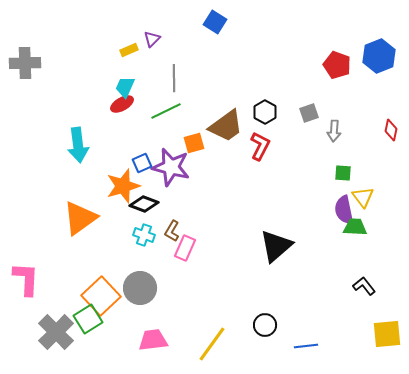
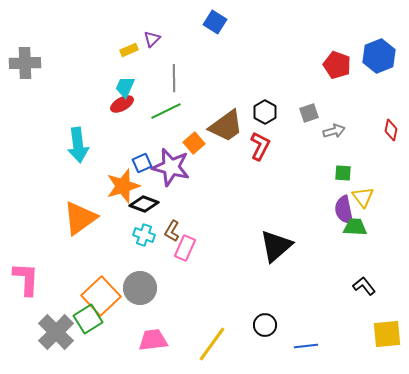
gray arrow at (334, 131): rotated 110 degrees counterclockwise
orange square at (194, 143): rotated 25 degrees counterclockwise
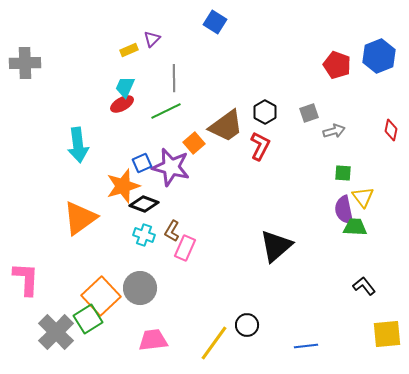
black circle at (265, 325): moved 18 px left
yellow line at (212, 344): moved 2 px right, 1 px up
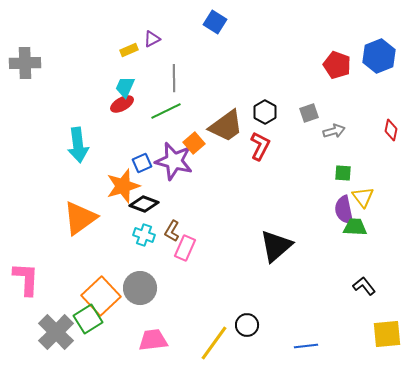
purple triangle at (152, 39): rotated 18 degrees clockwise
purple star at (171, 167): moved 3 px right, 6 px up
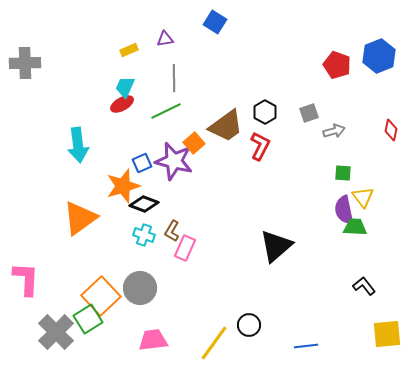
purple triangle at (152, 39): moved 13 px right; rotated 18 degrees clockwise
black circle at (247, 325): moved 2 px right
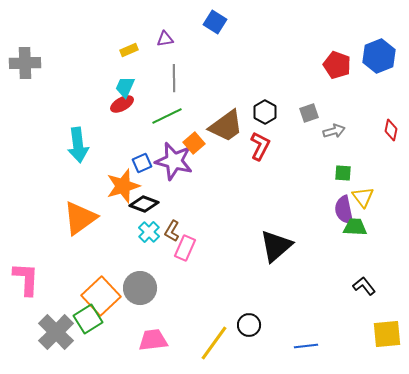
green line at (166, 111): moved 1 px right, 5 px down
cyan cross at (144, 235): moved 5 px right, 3 px up; rotated 25 degrees clockwise
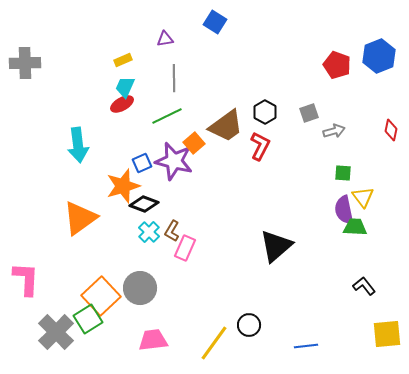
yellow rectangle at (129, 50): moved 6 px left, 10 px down
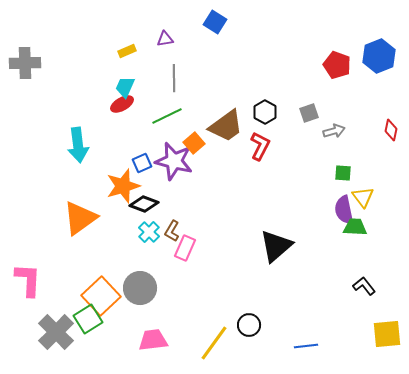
yellow rectangle at (123, 60): moved 4 px right, 9 px up
pink L-shape at (26, 279): moved 2 px right, 1 px down
